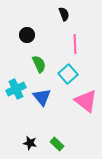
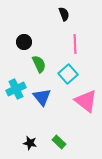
black circle: moved 3 px left, 7 px down
green rectangle: moved 2 px right, 2 px up
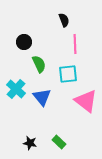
black semicircle: moved 6 px down
cyan square: rotated 36 degrees clockwise
cyan cross: rotated 24 degrees counterclockwise
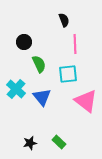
black star: rotated 24 degrees counterclockwise
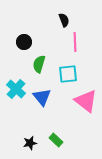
pink line: moved 2 px up
green semicircle: rotated 138 degrees counterclockwise
green rectangle: moved 3 px left, 2 px up
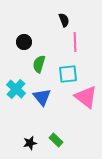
pink triangle: moved 4 px up
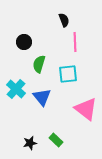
pink triangle: moved 12 px down
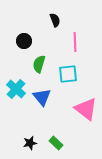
black semicircle: moved 9 px left
black circle: moved 1 px up
green rectangle: moved 3 px down
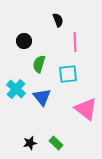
black semicircle: moved 3 px right
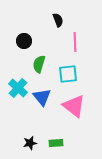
cyan cross: moved 2 px right, 1 px up
pink triangle: moved 12 px left, 3 px up
green rectangle: rotated 48 degrees counterclockwise
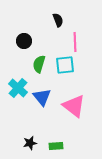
cyan square: moved 3 px left, 9 px up
green rectangle: moved 3 px down
